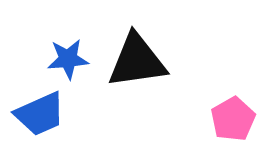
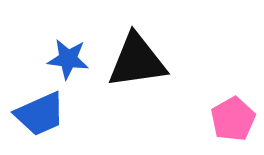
blue star: rotated 12 degrees clockwise
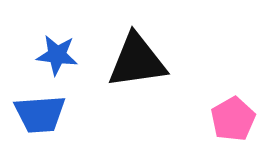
blue star: moved 11 px left, 4 px up
blue trapezoid: rotated 20 degrees clockwise
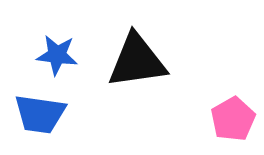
blue trapezoid: rotated 12 degrees clockwise
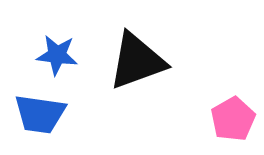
black triangle: rotated 12 degrees counterclockwise
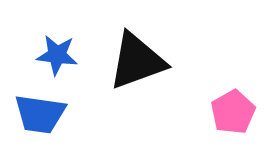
pink pentagon: moved 7 px up
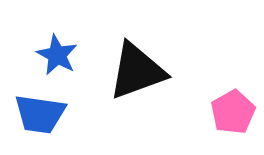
blue star: rotated 21 degrees clockwise
black triangle: moved 10 px down
